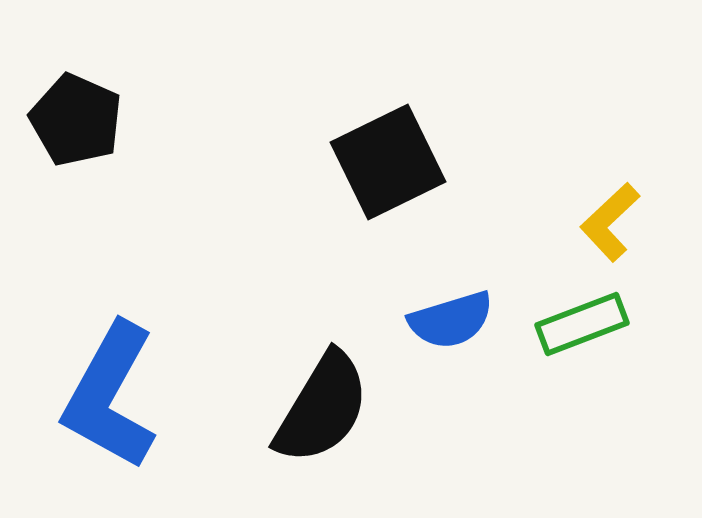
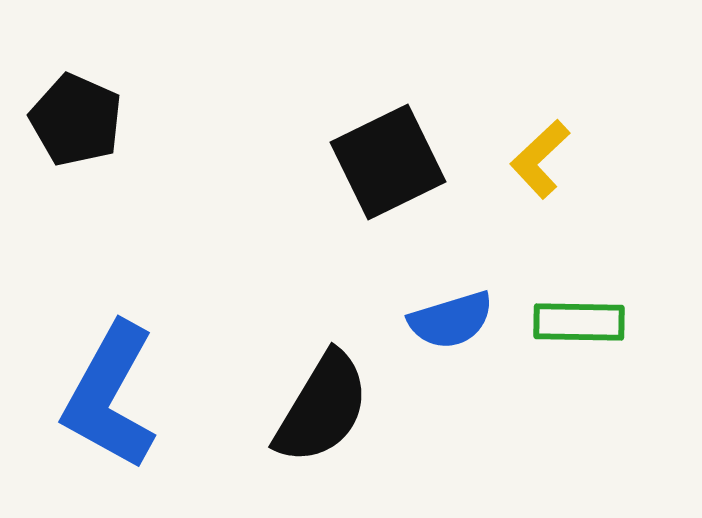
yellow L-shape: moved 70 px left, 63 px up
green rectangle: moved 3 px left, 2 px up; rotated 22 degrees clockwise
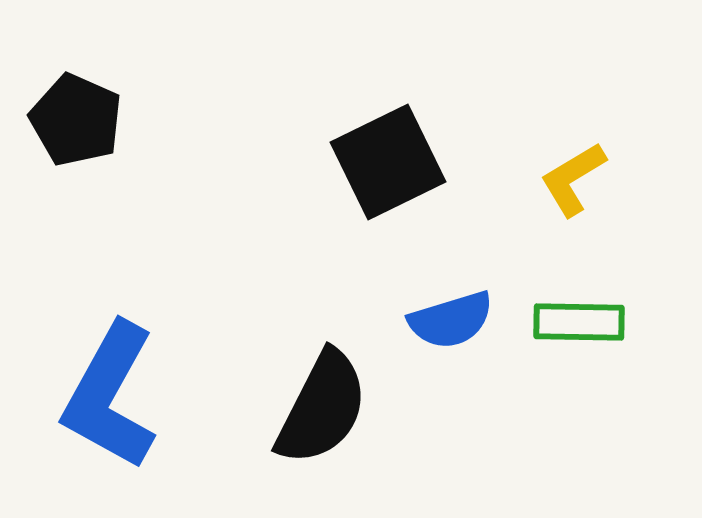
yellow L-shape: moved 33 px right, 20 px down; rotated 12 degrees clockwise
black semicircle: rotated 4 degrees counterclockwise
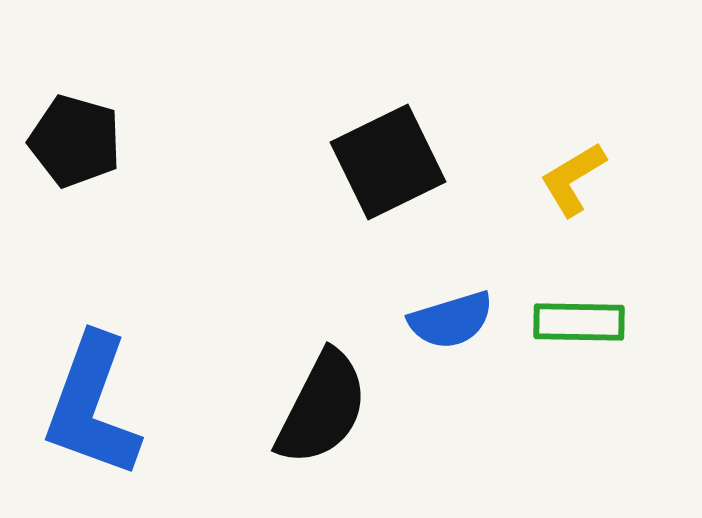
black pentagon: moved 1 px left, 21 px down; rotated 8 degrees counterclockwise
blue L-shape: moved 18 px left, 10 px down; rotated 9 degrees counterclockwise
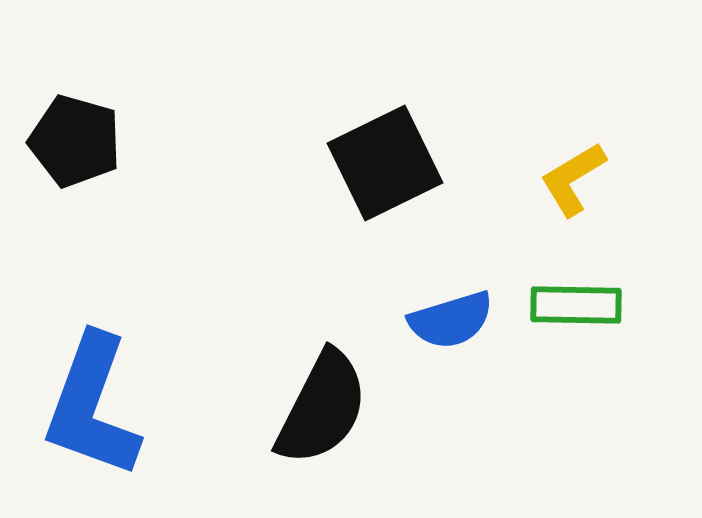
black square: moved 3 px left, 1 px down
green rectangle: moved 3 px left, 17 px up
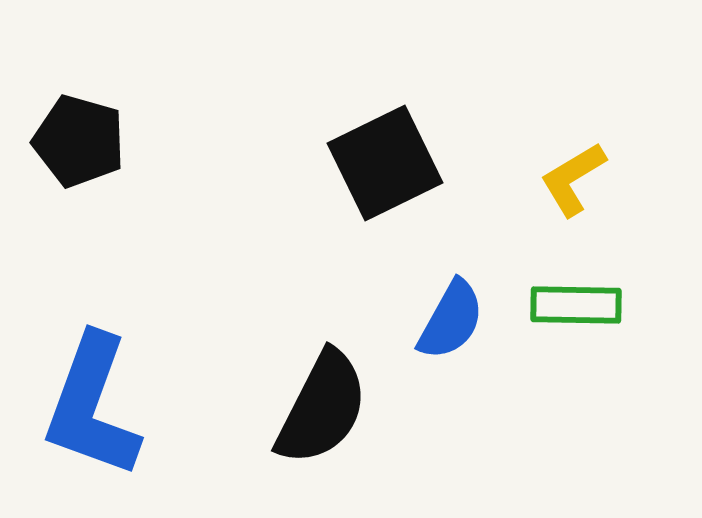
black pentagon: moved 4 px right
blue semicircle: rotated 44 degrees counterclockwise
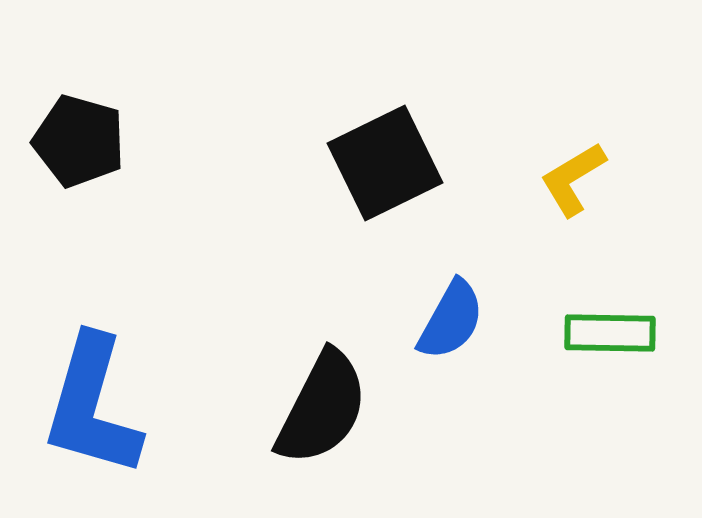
green rectangle: moved 34 px right, 28 px down
blue L-shape: rotated 4 degrees counterclockwise
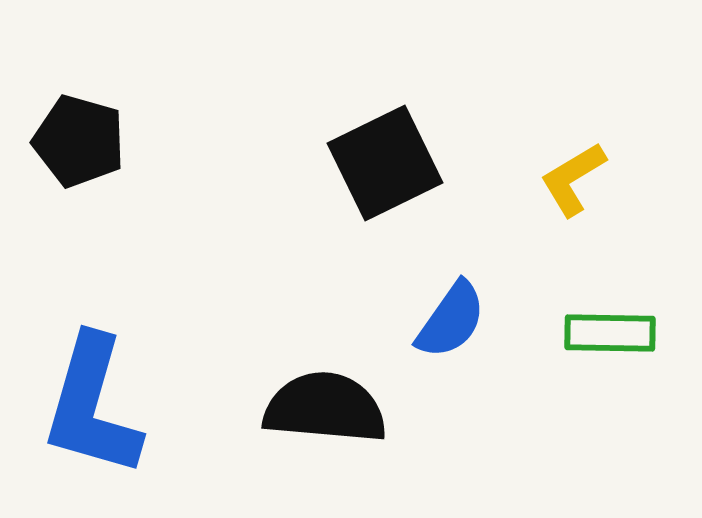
blue semicircle: rotated 6 degrees clockwise
black semicircle: moved 3 px right; rotated 112 degrees counterclockwise
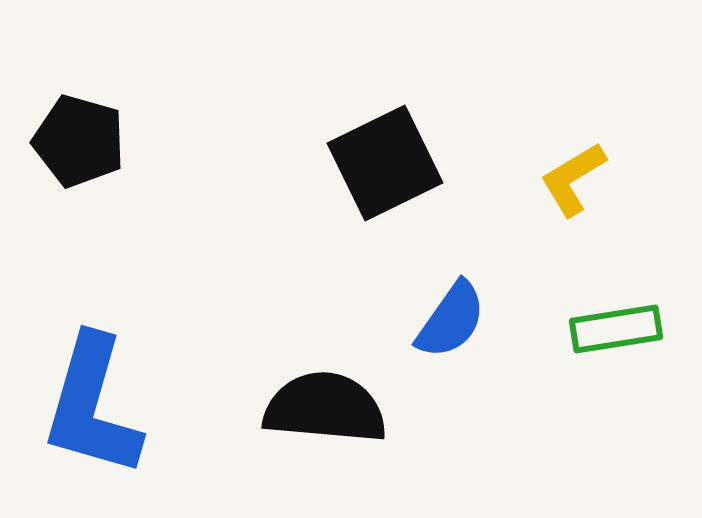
green rectangle: moved 6 px right, 4 px up; rotated 10 degrees counterclockwise
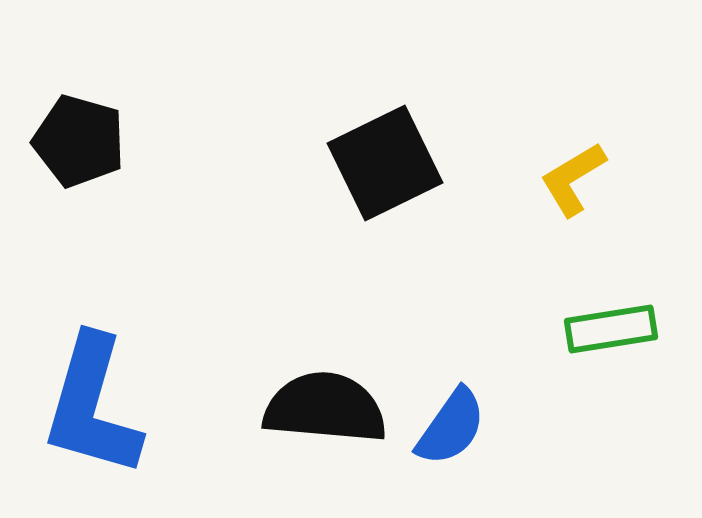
blue semicircle: moved 107 px down
green rectangle: moved 5 px left
